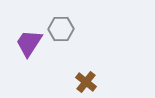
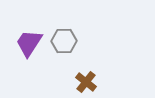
gray hexagon: moved 3 px right, 12 px down
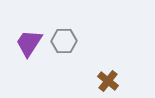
brown cross: moved 22 px right, 1 px up
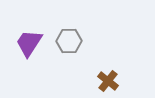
gray hexagon: moved 5 px right
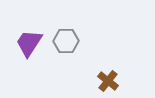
gray hexagon: moved 3 px left
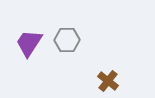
gray hexagon: moved 1 px right, 1 px up
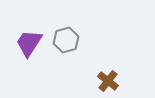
gray hexagon: moved 1 px left; rotated 15 degrees counterclockwise
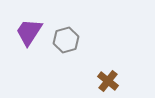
purple trapezoid: moved 11 px up
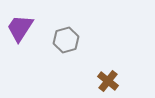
purple trapezoid: moved 9 px left, 4 px up
